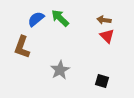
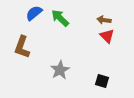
blue semicircle: moved 2 px left, 6 px up
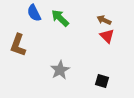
blue semicircle: rotated 78 degrees counterclockwise
brown arrow: rotated 16 degrees clockwise
brown L-shape: moved 4 px left, 2 px up
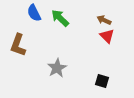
gray star: moved 3 px left, 2 px up
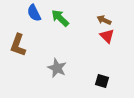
gray star: rotated 18 degrees counterclockwise
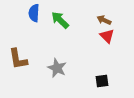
blue semicircle: rotated 30 degrees clockwise
green arrow: moved 2 px down
brown L-shape: moved 14 px down; rotated 30 degrees counterclockwise
black square: rotated 24 degrees counterclockwise
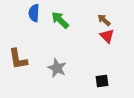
brown arrow: rotated 16 degrees clockwise
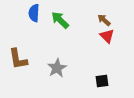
gray star: rotated 18 degrees clockwise
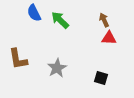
blue semicircle: rotated 30 degrees counterclockwise
brown arrow: rotated 24 degrees clockwise
red triangle: moved 2 px right, 2 px down; rotated 42 degrees counterclockwise
black square: moved 1 px left, 3 px up; rotated 24 degrees clockwise
